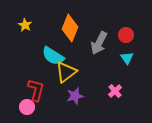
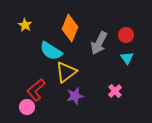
cyan semicircle: moved 2 px left, 5 px up
red L-shape: rotated 145 degrees counterclockwise
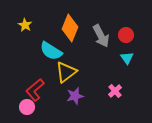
gray arrow: moved 2 px right, 7 px up; rotated 55 degrees counterclockwise
red L-shape: moved 1 px left
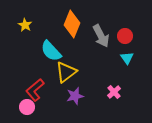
orange diamond: moved 2 px right, 4 px up
red circle: moved 1 px left, 1 px down
cyan semicircle: rotated 15 degrees clockwise
pink cross: moved 1 px left, 1 px down
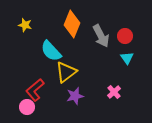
yellow star: rotated 16 degrees counterclockwise
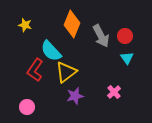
red L-shape: moved 20 px up; rotated 15 degrees counterclockwise
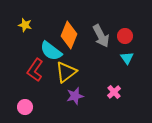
orange diamond: moved 3 px left, 11 px down
cyan semicircle: rotated 10 degrees counterclockwise
pink circle: moved 2 px left
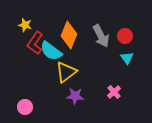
red L-shape: moved 27 px up
purple star: rotated 18 degrees clockwise
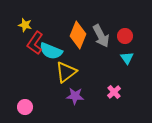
orange diamond: moved 9 px right
cyan semicircle: rotated 15 degrees counterclockwise
